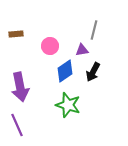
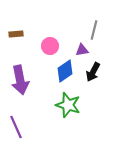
purple arrow: moved 7 px up
purple line: moved 1 px left, 2 px down
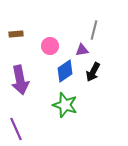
green star: moved 3 px left
purple line: moved 2 px down
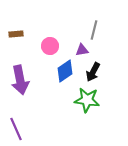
green star: moved 22 px right, 5 px up; rotated 10 degrees counterclockwise
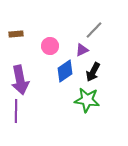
gray line: rotated 30 degrees clockwise
purple triangle: rotated 16 degrees counterclockwise
purple line: moved 18 px up; rotated 25 degrees clockwise
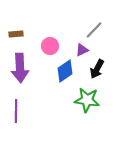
black arrow: moved 4 px right, 3 px up
purple arrow: moved 12 px up; rotated 8 degrees clockwise
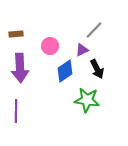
black arrow: rotated 54 degrees counterclockwise
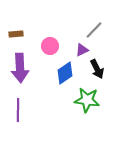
blue diamond: moved 2 px down
purple line: moved 2 px right, 1 px up
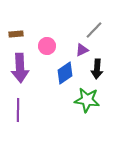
pink circle: moved 3 px left
black arrow: rotated 30 degrees clockwise
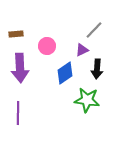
purple line: moved 3 px down
